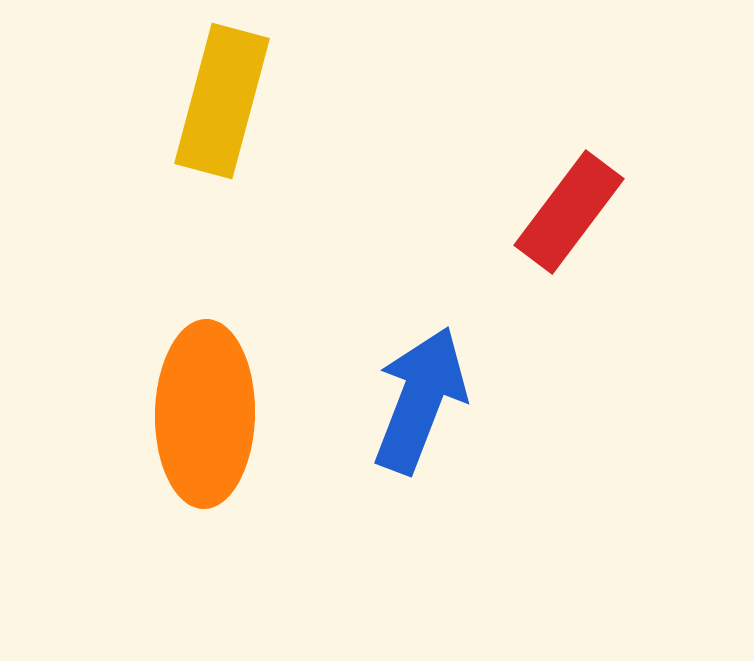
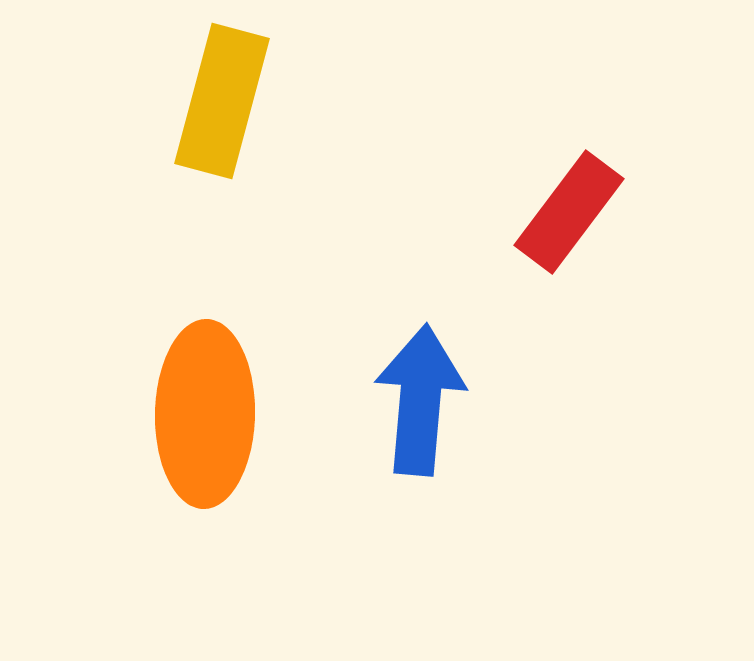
blue arrow: rotated 16 degrees counterclockwise
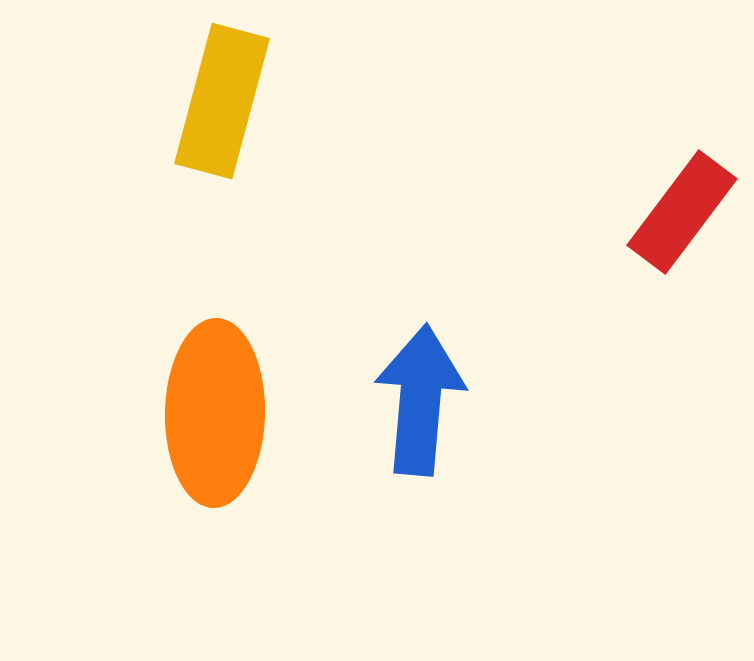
red rectangle: moved 113 px right
orange ellipse: moved 10 px right, 1 px up
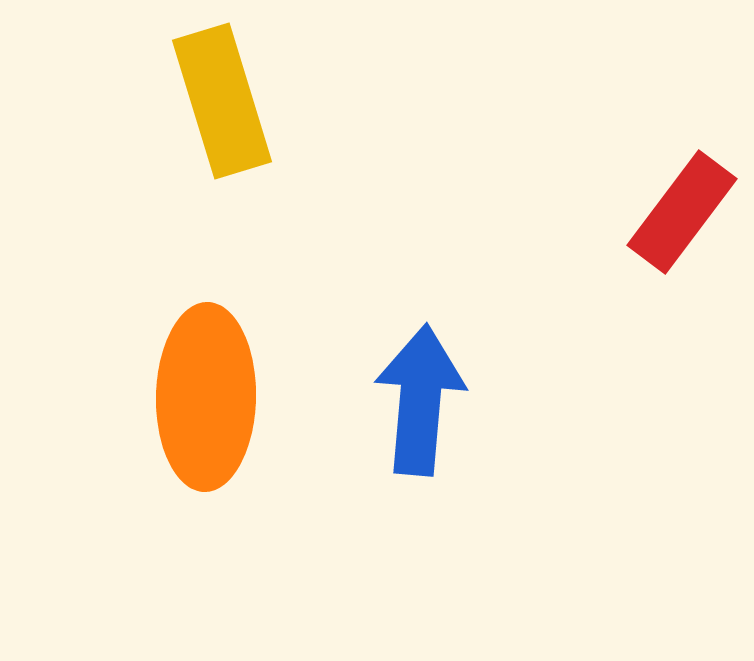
yellow rectangle: rotated 32 degrees counterclockwise
orange ellipse: moved 9 px left, 16 px up
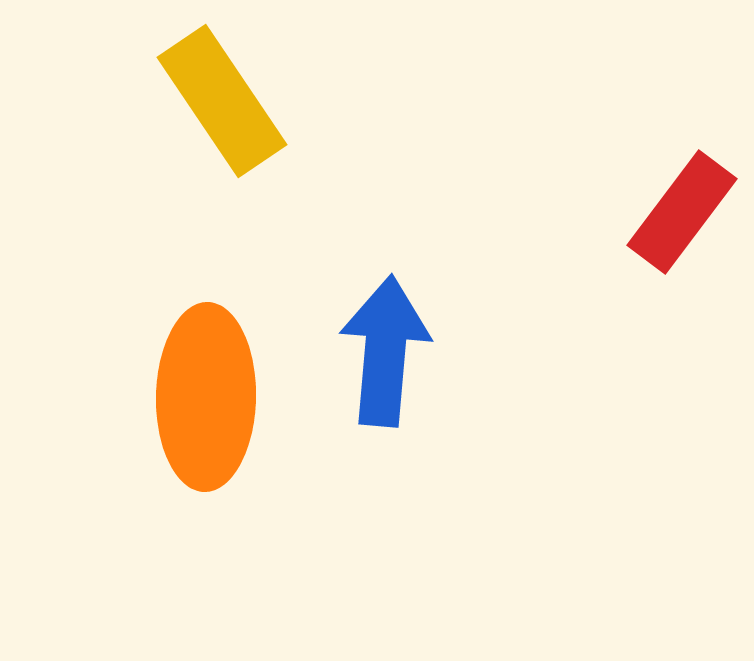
yellow rectangle: rotated 17 degrees counterclockwise
blue arrow: moved 35 px left, 49 px up
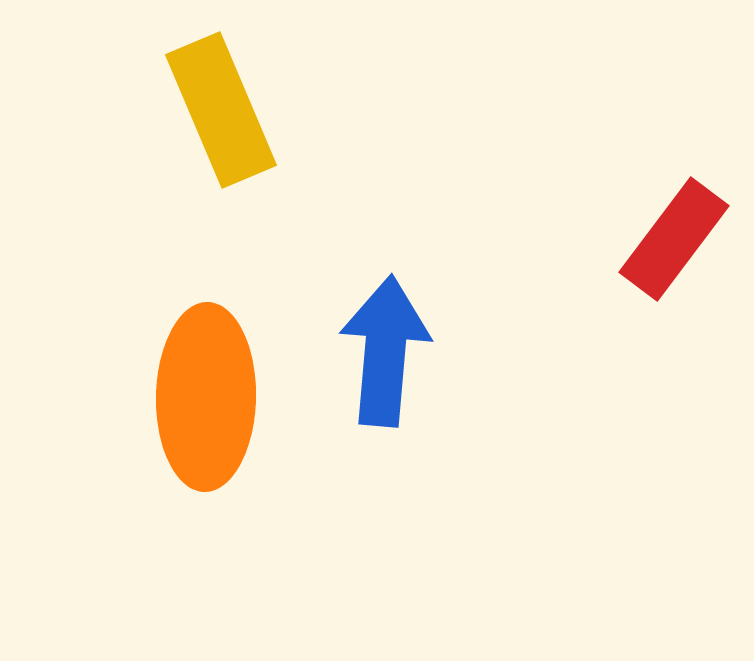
yellow rectangle: moved 1 px left, 9 px down; rotated 11 degrees clockwise
red rectangle: moved 8 px left, 27 px down
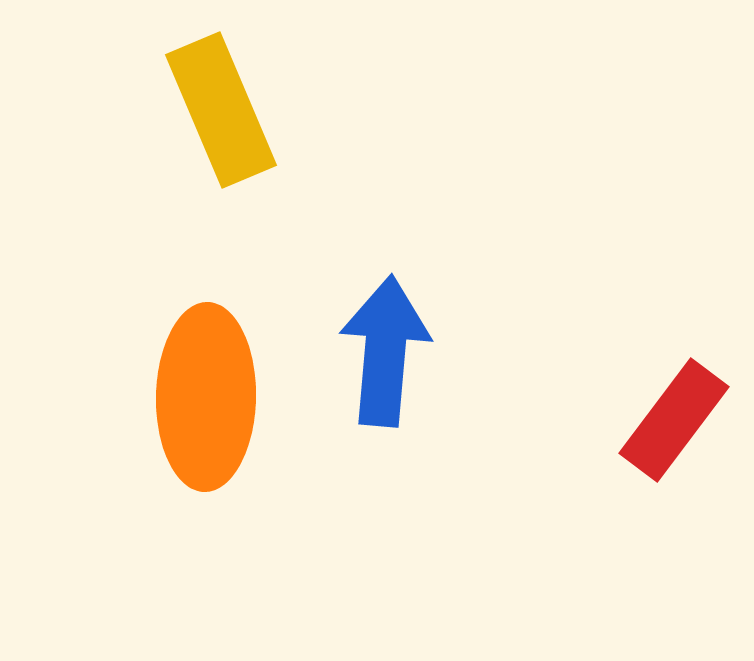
red rectangle: moved 181 px down
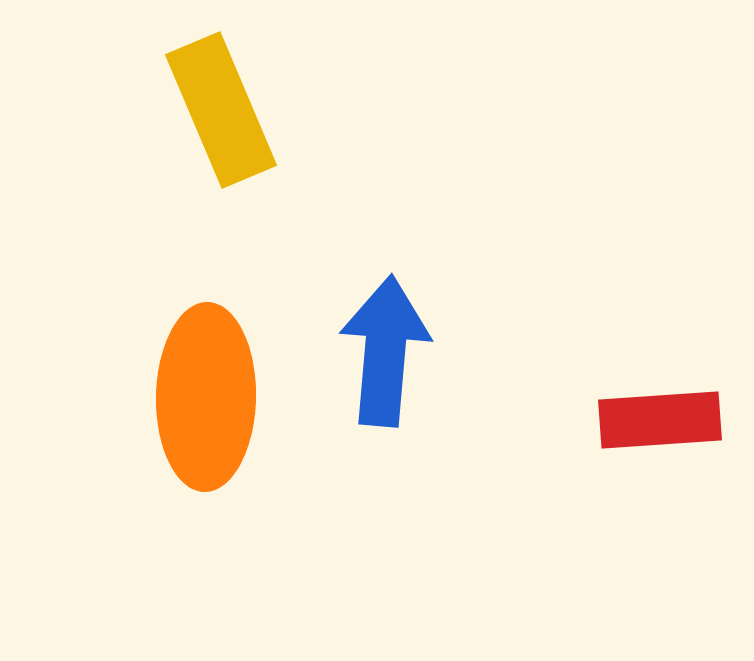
red rectangle: moved 14 px left; rotated 49 degrees clockwise
